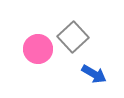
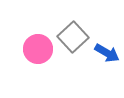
blue arrow: moved 13 px right, 21 px up
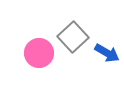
pink circle: moved 1 px right, 4 px down
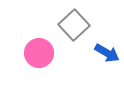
gray square: moved 1 px right, 12 px up
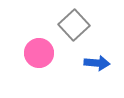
blue arrow: moved 10 px left, 10 px down; rotated 25 degrees counterclockwise
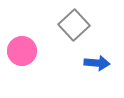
pink circle: moved 17 px left, 2 px up
